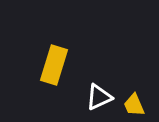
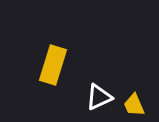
yellow rectangle: moved 1 px left
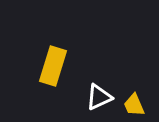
yellow rectangle: moved 1 px down
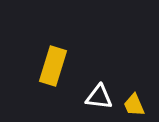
white triangle: rotated 32 degrees clockwise
